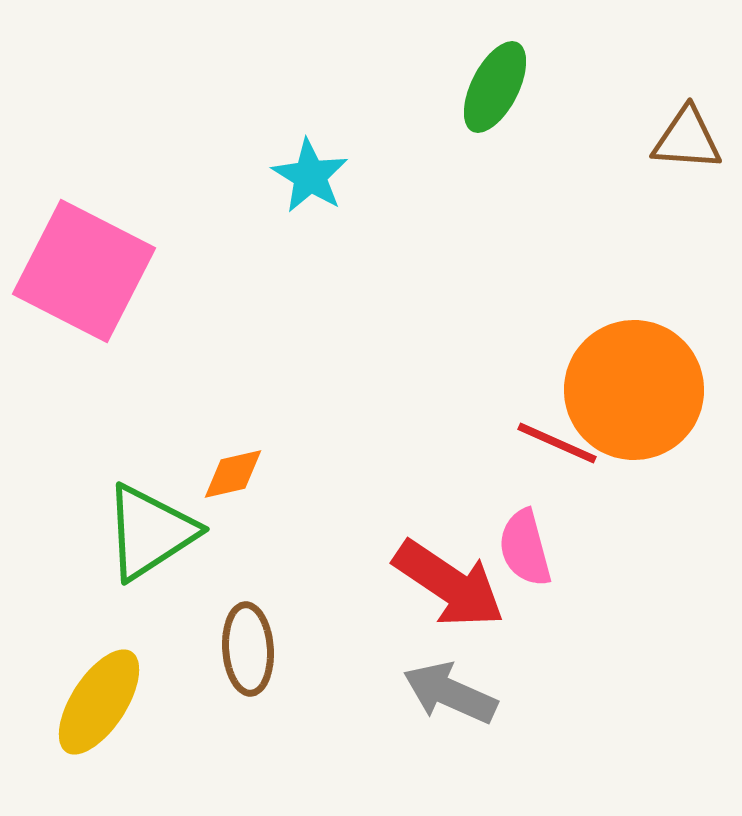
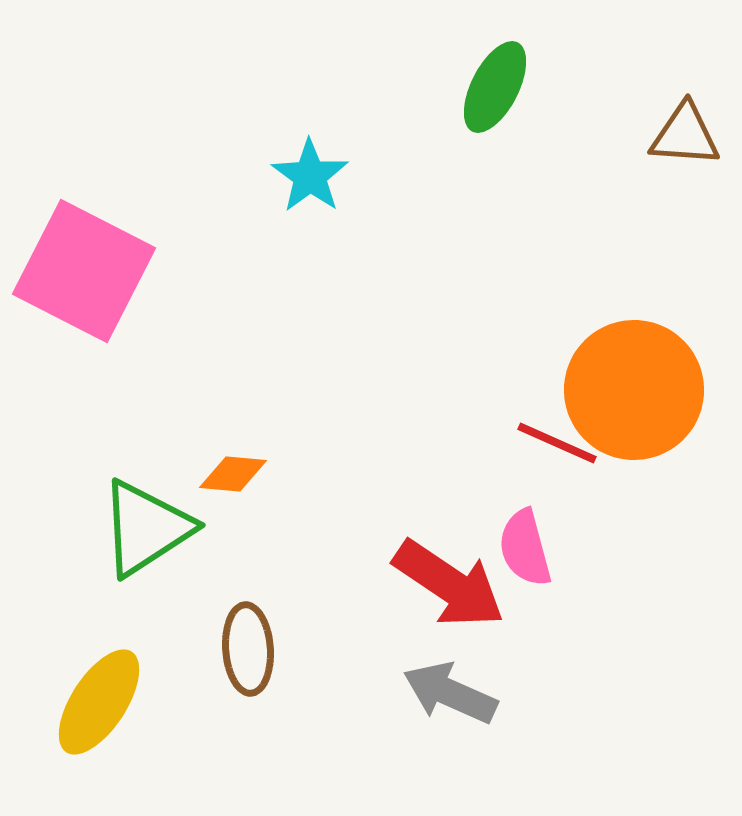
brown triangle: moved 2 px left, 4 px up
cyan star: rotated 4 degrees clockwise
orange diamond: rotated 18 degrees clockwise
green triangle: moved 4 px left, 4 px up
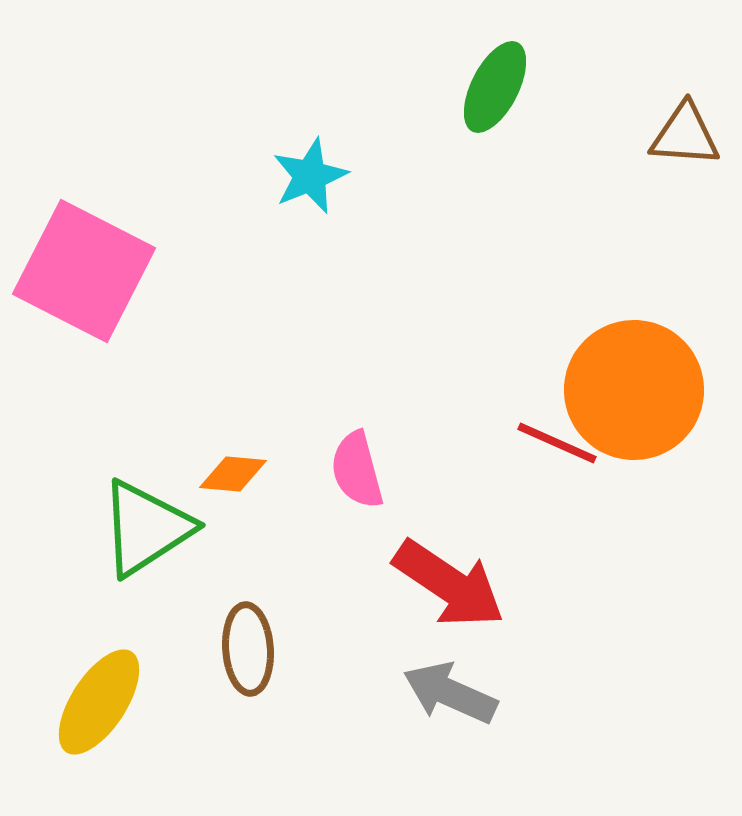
cyan star: rotated 14 degrees clockwise
pink semicircle: moved 168 px left, 78 px up
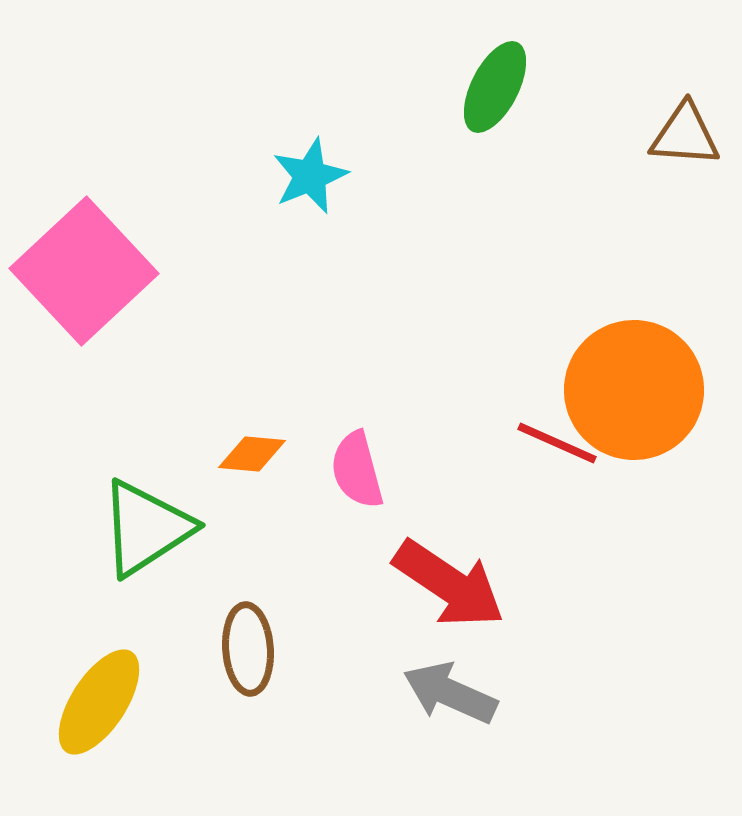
pink square: rotated 20 degrees clockwise
orange diamond: moved 19 px right, 20 px up
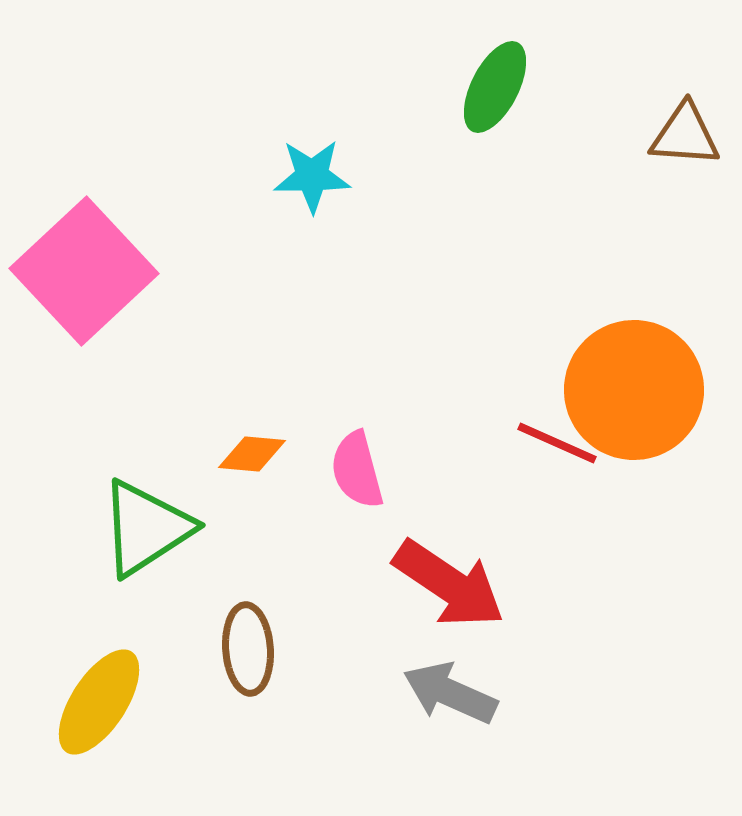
cyan star: moved 2 px right; rotated 22 degrees clockwise
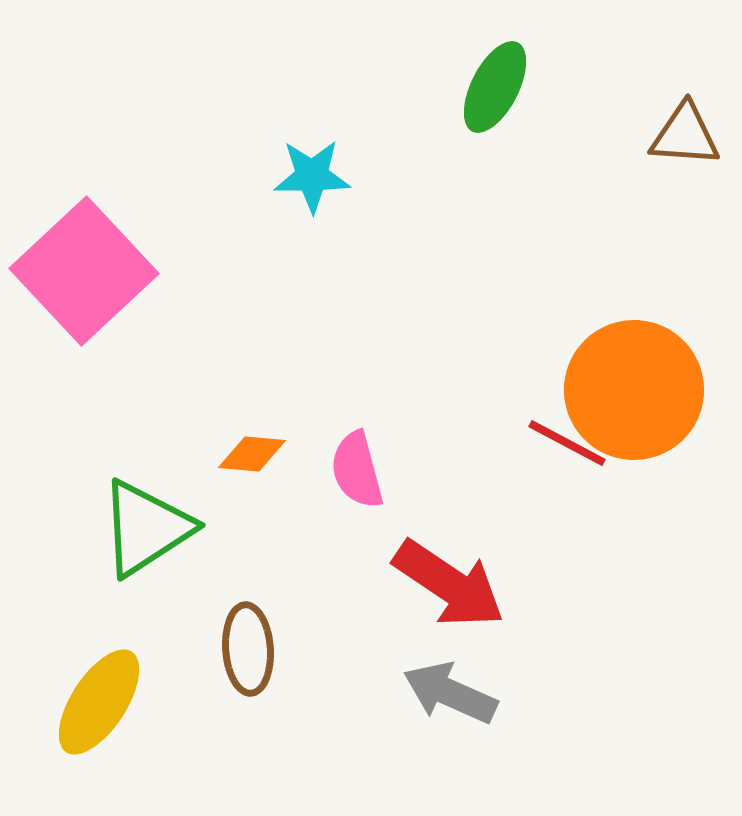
red line: moved 10 px right; rotated 4 degrees clockwise
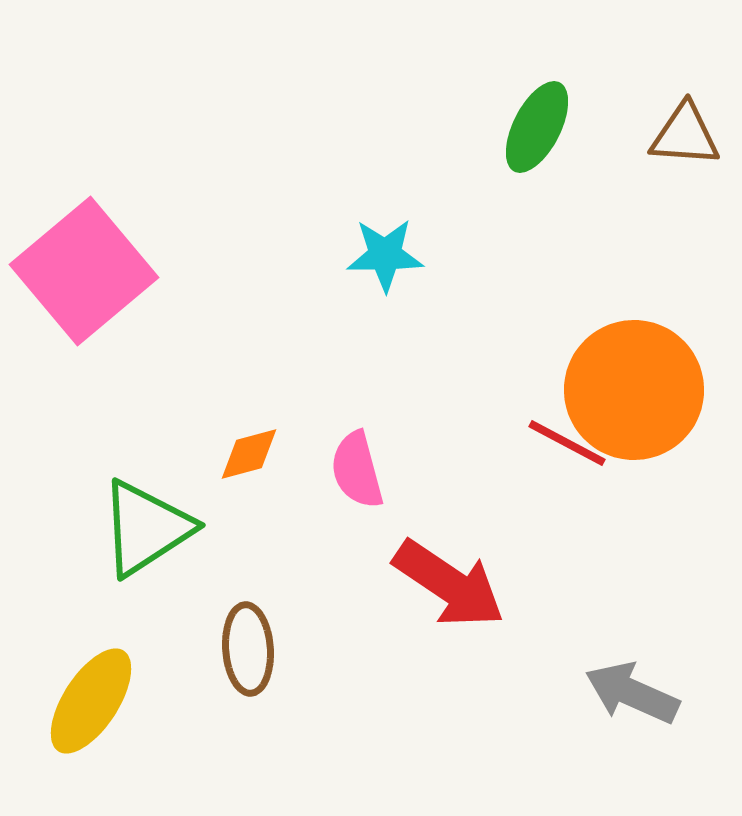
green ellipse: moved 42 px right, 40 px down
cyan star: moved 73 px right, 79 px down
pink square: rotated 3 degrees clockwise
orange diamond: moved 3 px left; rotated 20 degrees counterclockwise
gray arrow: moved 182 px right
yellow ellipse: moved 8 px left, 1 px up
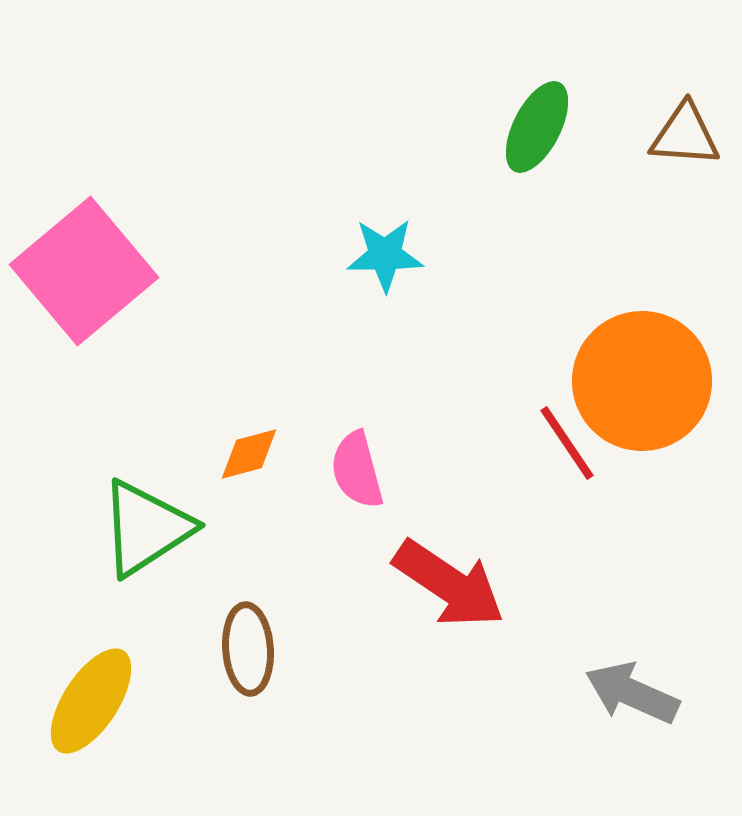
orange circle: moved 8 px right, 9 px up
red line: rotated 28 degrees clockwise
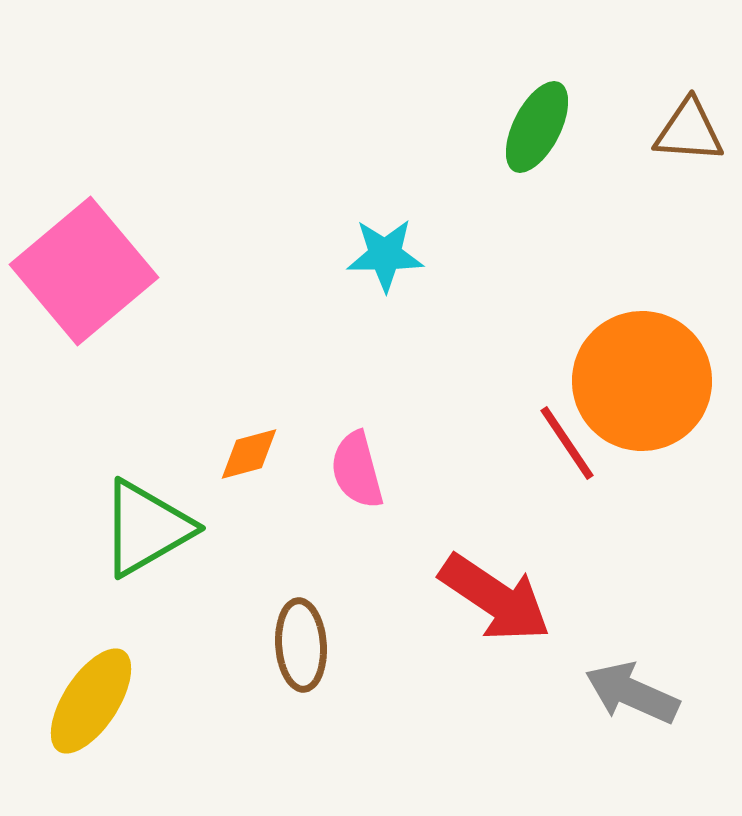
brown triangle: moved 4 px right, 4 px up
green triangle: rotated 3 degrees clockwise
red arrow: moved 46 px right, 14 px down
brown ellipse: moved 53 px right, 4 px up
